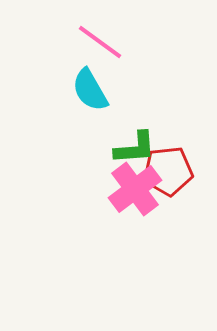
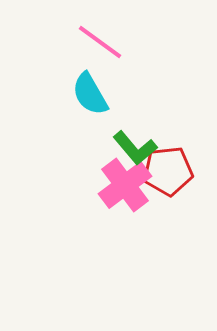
cyan semicircle: moved 4 px down
green L-shape: rotated 54 degrees clockwise
pink cross: moved 10 px left, 4 px up
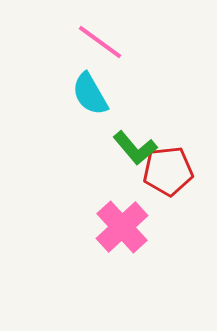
pink cross: moved 3 px left, 42 px down; rotated 6 degrees counterclockwise
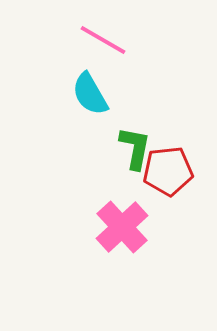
pink line: moved 3 px right, 2 px up; rotated 6 degrees counterclockwise
green L-shape: rotated 129 degrees counterclockwise
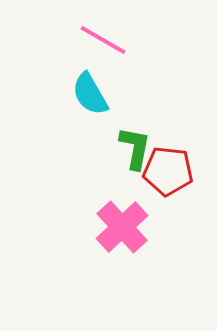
red pentagon: rotated 12 degrees clockwise
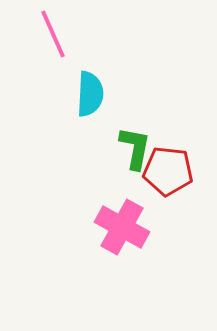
pink line: moved 50 px left, 6 px up; rotated 36 degrees clockwise
cyan semicircle: rotated 147 degrees counterclockwise
pink cross: rotated 18 degrees counterclockwise
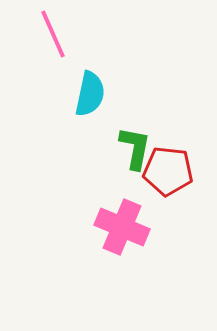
cyan semicircle: rotated 9 degrees clockwise
pink cross: rotated 6 degrees counterclockwise
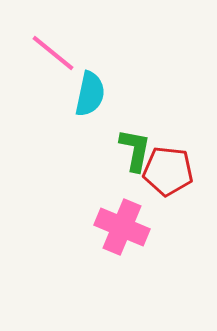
pink line: moved 19 px down; rotated 27 degrees counterclockwise
green L-shape: moved 2 px down
